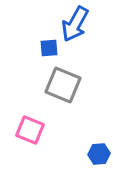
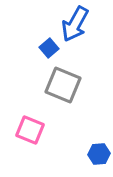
blue square: rotated 36 degrees counterclockwise
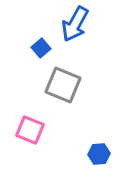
blue square: moved 8 px left
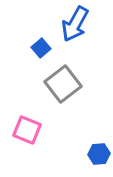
gray square: moved 1 px up; rotated 30 degrees clockwise
pink square: moved 3 px left
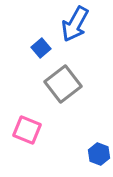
blue hexagon: rotated 25 degrees clockwise
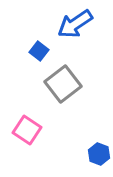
blue arrow: rotated 27 degrees clockwise
blue square: moved 2 px left, 3 px down; rotated 12 degrees counterclockwise
pink square: rotated 12 degrees clockwise
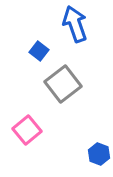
blue arrow: rotated 105 degrees clockwise
pink square: rotated 16 degrees clockwise
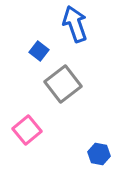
blue hexagon: rotated 10 degrees counterclockwise
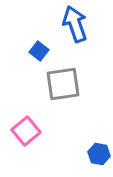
gray square: rotated 30 degrees clockwise
pink square: moved 1 px left, 1 px down
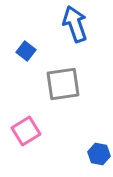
blue square: moved 13 px left
pink square: rotated 8 degrees clockwise
